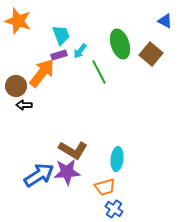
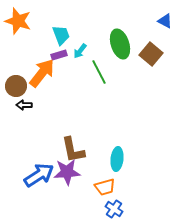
brown L-shape: rotated 48 degrees clockwise
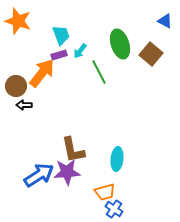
orange trapezoid: moved 5 px down
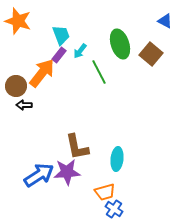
purple rectangle: rotated 35 degrees counterclockwise
brown L-shape: moved 4 px right, 3 px up
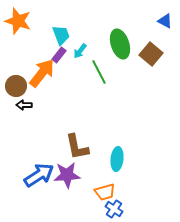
purple star: moved 3 px down
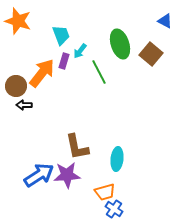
purple rectangle: moved 5 px right, 6 px down; rotated 21 degrees counterclockwise
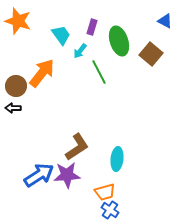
cyan trapezoid: rotated 15 degrees counterclockwise
green ellipse: moved 1 px left, 3 px up
purple rectangle: moved 28 px right, 34 px up
black arrow: moved 11 px left, 3 px down
brown L-shape: rotated 112 degrees counterclockwise
blue cross: moved 4 px left, 1 px down
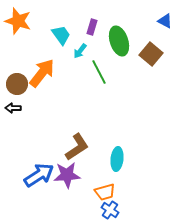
brown circle: moved 1 px right, 2 px up
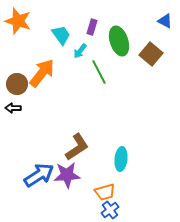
cyan ellipse: moved 4 px right
blue cross: rotated 18 degrees clockwise
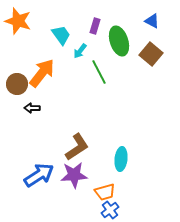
blue triangle: moved 13 px left
purple rectangle: moved 3 px right, 1 px up
black arrow: moved 19 px right
purple star: moved 7 px right
